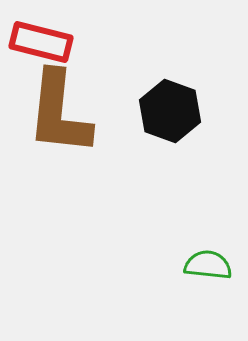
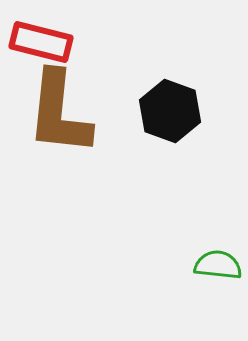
green semicircle: moved 10 px right
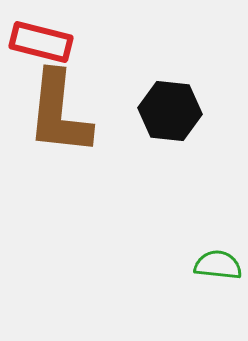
black hexagon: rotated 14 degrees counterclockwise
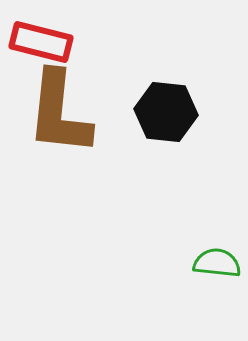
black hexagon: moved 4 px left, 1 px down
green semicircle: moved 1 px left, 2 px up
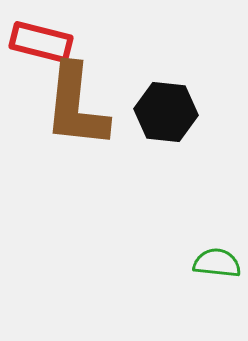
brown L-shape: moved 17 px right, 7 px up
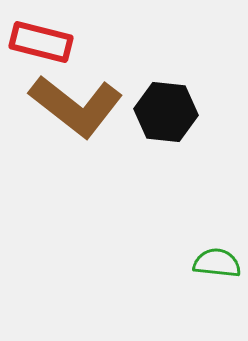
brown L-shape: rotated 58 degrees counterclockwise
